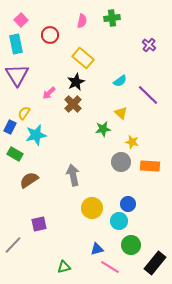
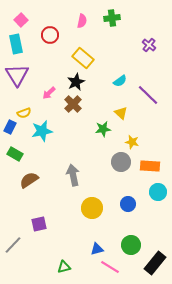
yellow semicircle: rotated 144 degrees counterclockwise
cyan star: moved 6 px right, 4 px up
cyan circle: moved 39 px right, 29 px up
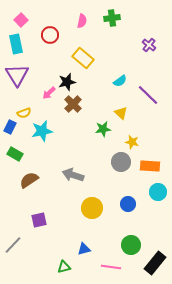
black star: moved 9 px left; rotated 12 degrees clockwise
gray arrow: rotated 60 degrees counterclockwise
purple square: moved 4 px up
blue triangle: moved 13 px left
pink line: moved 1 px right; rotated 24 degrees counterclockwise
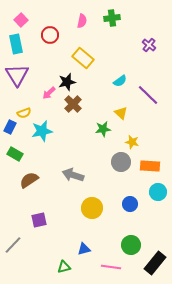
blue circle: moved 2 px right
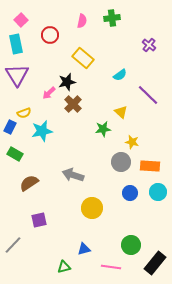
cyan semicircle: moved 6 px up
yellow triangle: moved 1 px up
brown semicircle: moved 3 px down
blue circle: moved 11 px up
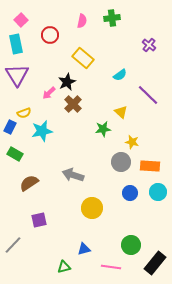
black star: rotated 12 degrees counterclockwise
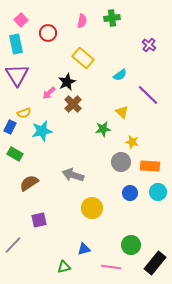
red circle: moved 2 px left, 2 px up
yellow triangle: moved 1 px right
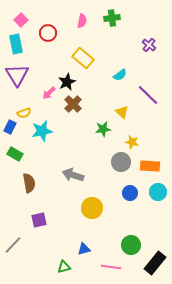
brown semicircle: rotated 114 degrees clockwise
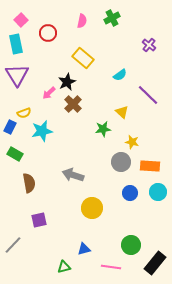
green cross: rotated 21 degrees counterclockwise
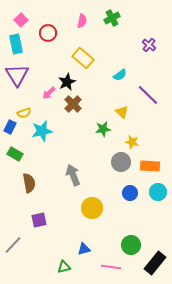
gray arrow: rotated 50 degrees clockwise
